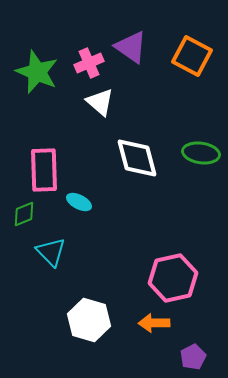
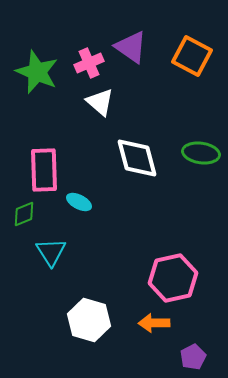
cyan triangle: rotated 12 degrees clockwise
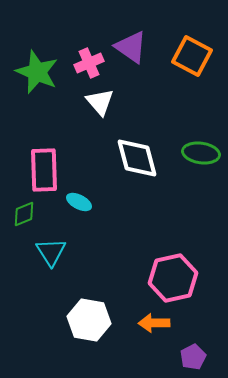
white triangle: rotated 8 degrees clockwise
white hexagon: rotated 6 degrees counterclockwise
